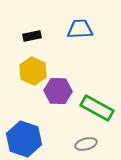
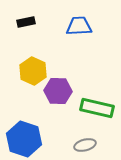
blue trapezoid: moved 1 px left, 3 px up
black rectangle: moved 6 px left, 14 px up
green rectangle: rotated 16 degrees counterclockwise
gray ellipse: moved 1 px left, 1 px down
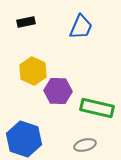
blue trapezoid: moved 2 px right, 1 px down; rotated 116 degrees clockwise
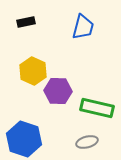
blue trapezoid: moved 2 px right; rotated 8 degrees counterclockwise
gray ellipse: moved 2 px right, 3 px up
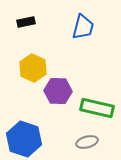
yellow hexagon: moved 3 px up
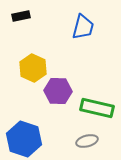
black rectangle: moved 5 px left, 6 px up
gray ellipse: moved 1 px up
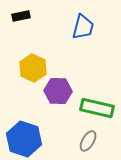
gray ellipse: moved 1 px right; rotated 45 degrees counterclockwise
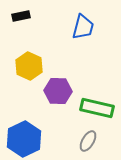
yellow hexagon: moved 4 px left, 2 px up
blue hexagon: rotated 16 degrees clockwise
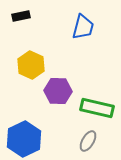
yellow hexagon: moved 2 px right, 1 px up
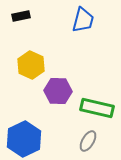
blue trapezoid: moved 7 px up
